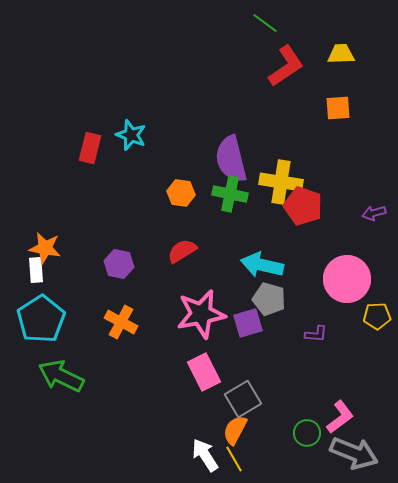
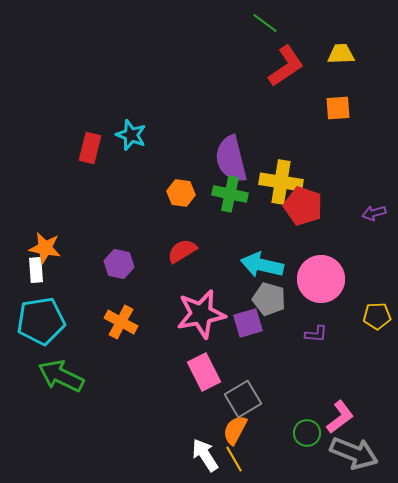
pink circle: moved 26 px left
cyan pentagon: moved 2 px down; rotated 24 degrees clockwise
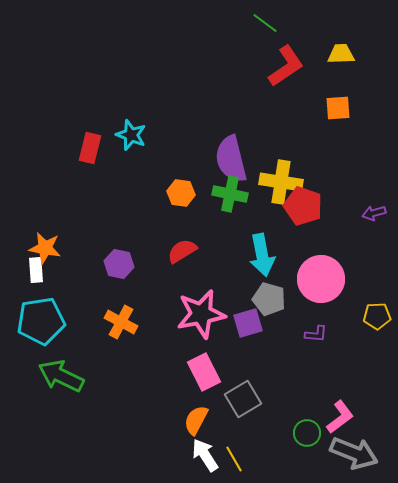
cyan arrow: moved 10 px up; rotated 114 degrees counterclockwise
orange semicircle: moved 39 px left, 10 px up
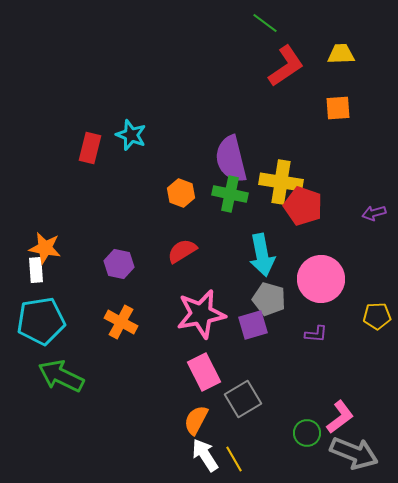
orange hexagon: rotated 12 degrees clockwise
purple square: moved 5 px right, 2 px down
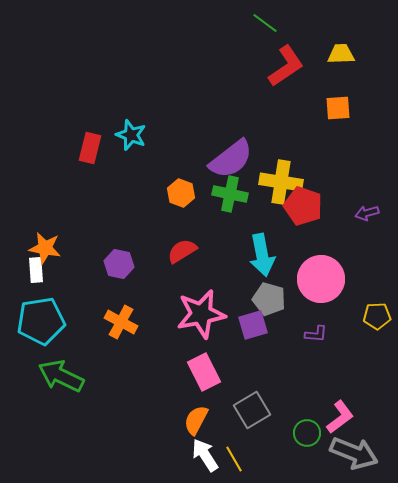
purple semicircle: rotated 114 degrees counterclockwise
purple arrow: moved 7 px left
gray square: moved 9 px right, 11 px down
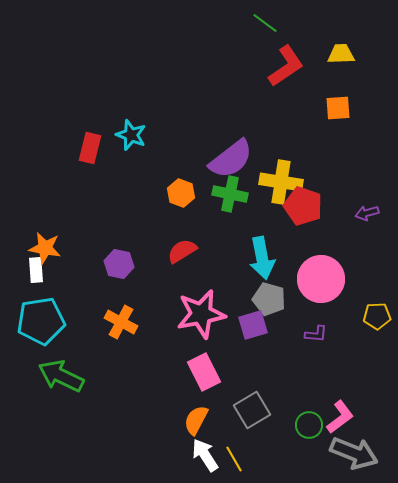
cyan arrow: moved 3 px down
green circle: moved 2 px right, 8 px up
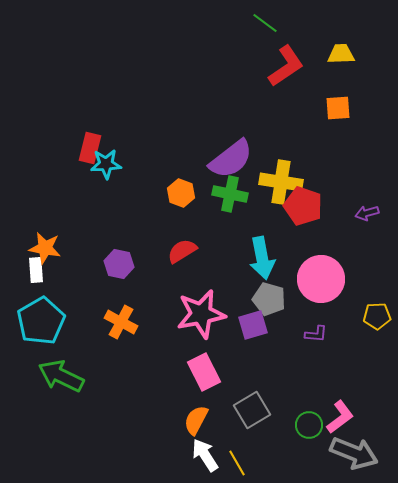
cyan star: moved 25 px left, 29 px down; rotated 24 degrees counterclockwise
cyan pentagon: rotated 21 degrees counterclockwise
yellow line: moved 3 px right, 4 px down
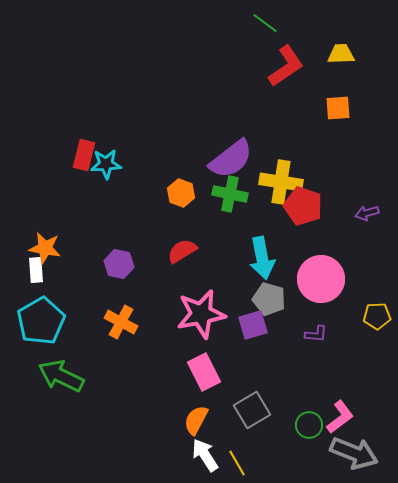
red rectangle: moved 6 px left, 7 px down
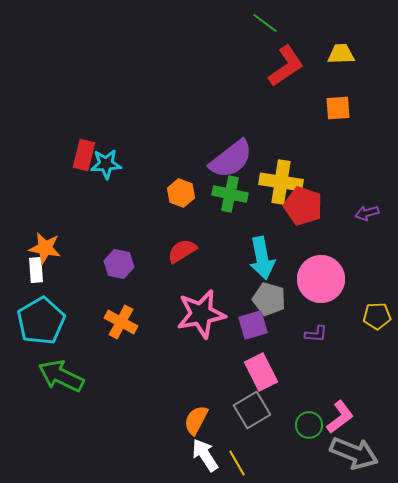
pink rectangle: moved 57 px right
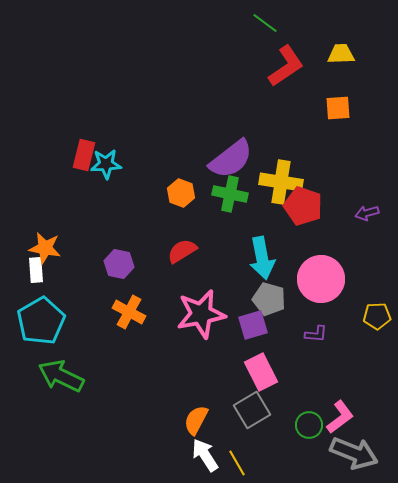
orange cross: moved 8 px right, 10 px up
